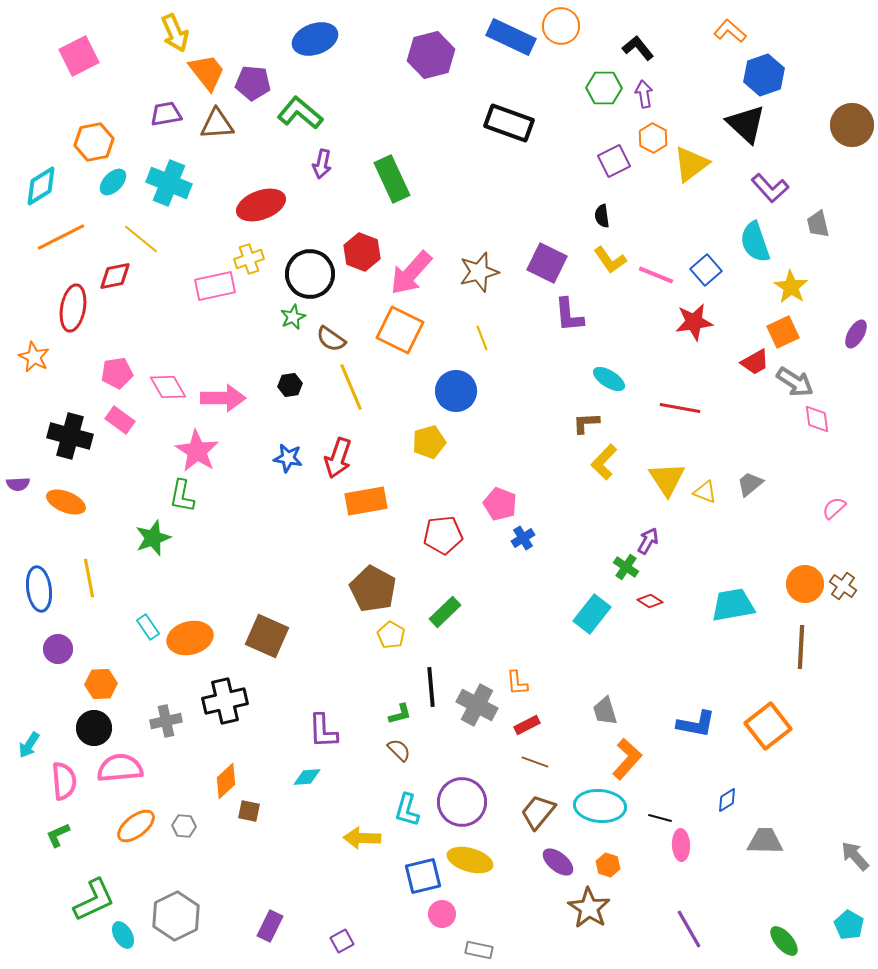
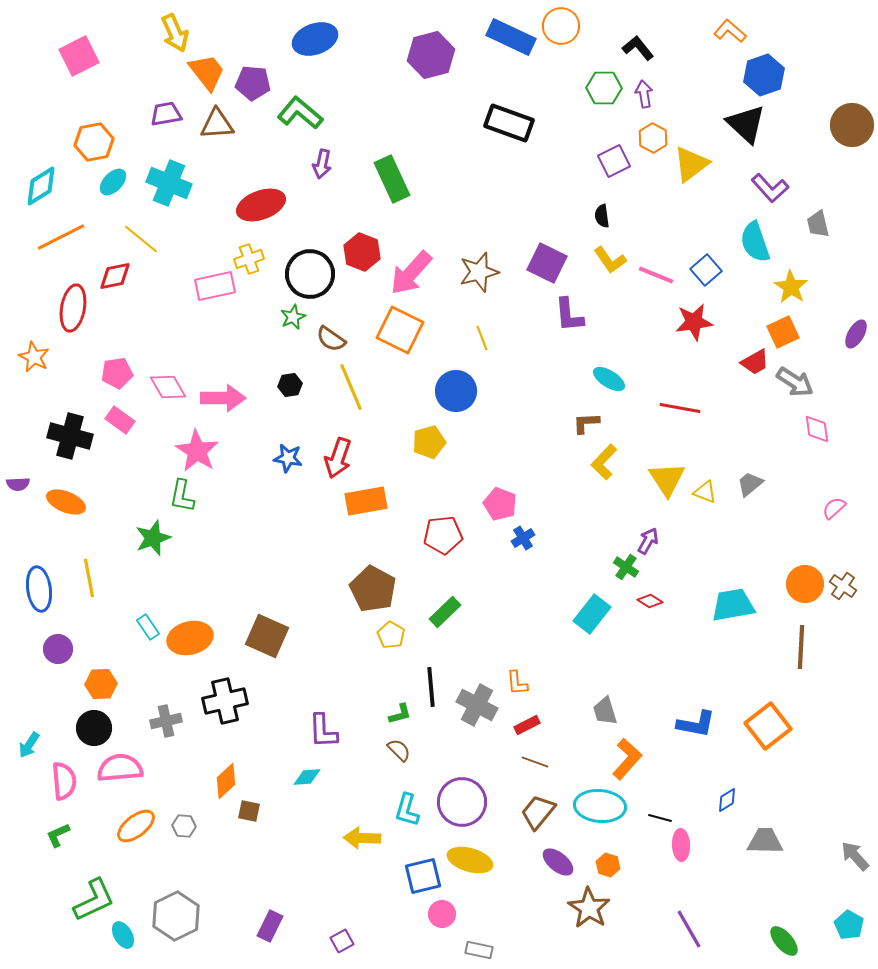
pink diamond at (817, 419): moved 10 px down
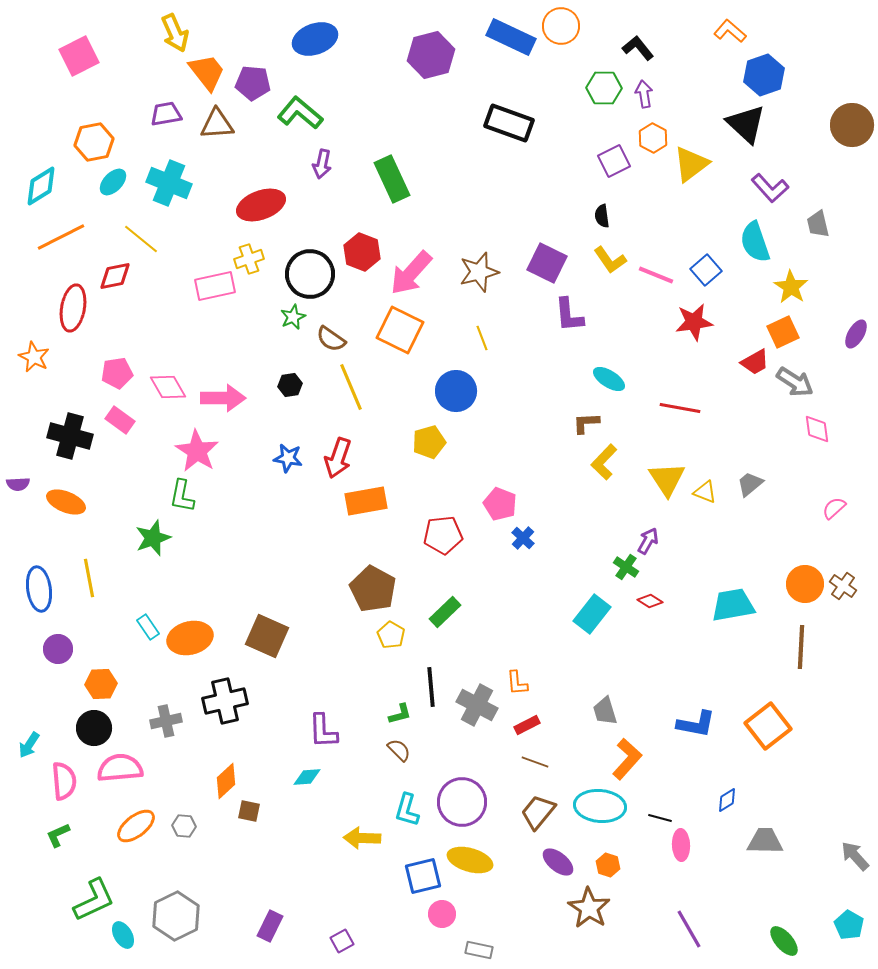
blue cross at (523, 538): rotated 15 degrees counterclockwise
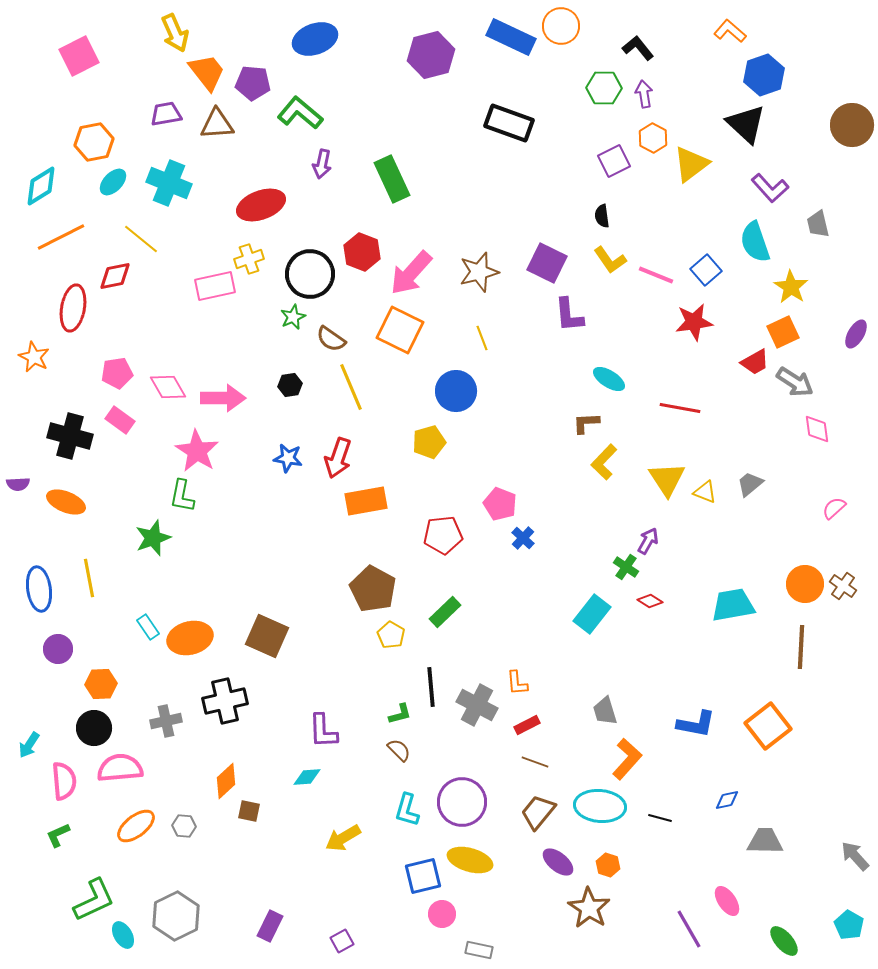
blue diamond at (727, 800): rotated 20 degrees clockwise
yellow arrow at (362, 838): moved 19 px left; rotated 33 degrees counterclockwise
pink ellipse at (681, 845): moved 46 px right, 56 px down; rotated 32 degrees counterclockwise
